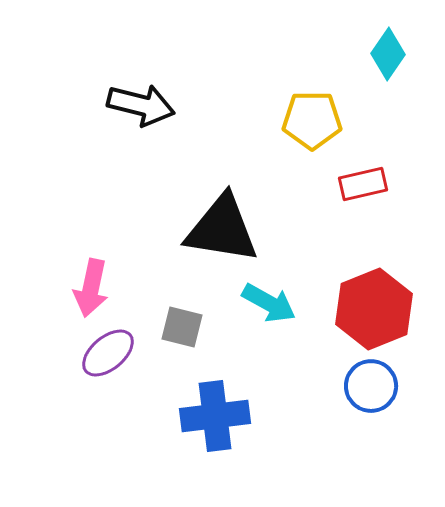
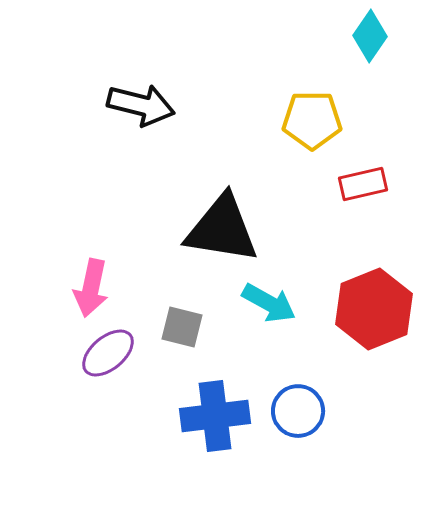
cyan diamond: moved 18 px left, 18 px up
blue circle: moved 73 px left, 25 px down
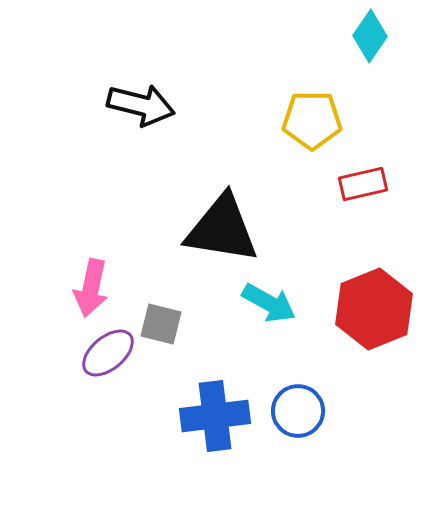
gray square: moved 21 px left, 3 px up
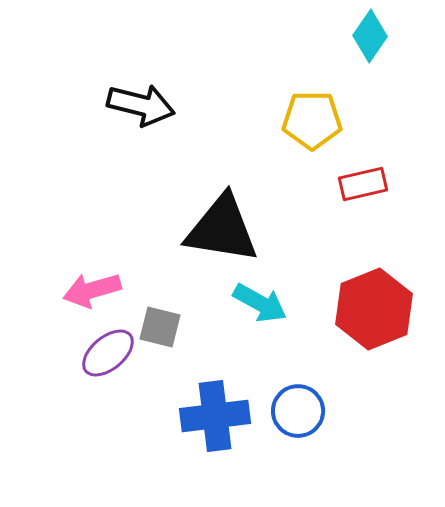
pink arrow: moved 1 px right, 2 px down; rotated 62 degrees clockwise
cyan arrow: moved 9 px left
gray square: moved 1 px left, 3 px down
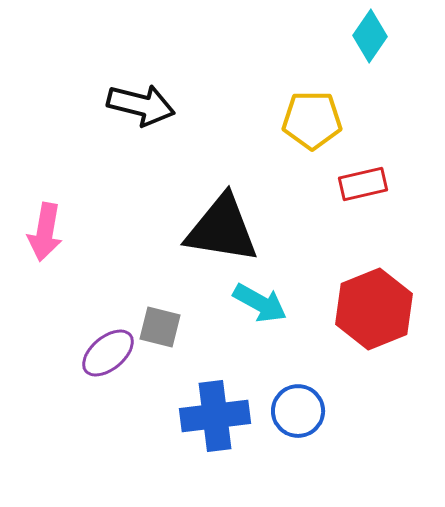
pink arrow: moved 47 px left, 58 px up; rotated 64 degrees counterclockwise
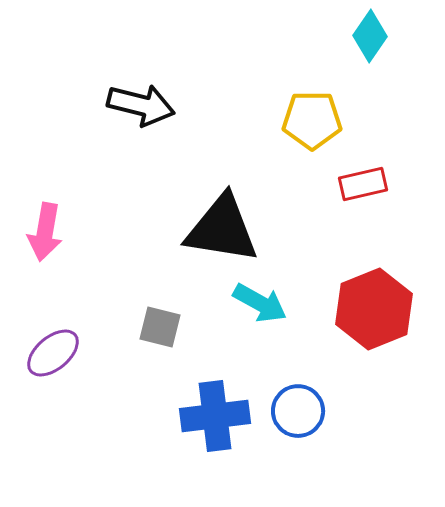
purple ellipse: moved 55 px left
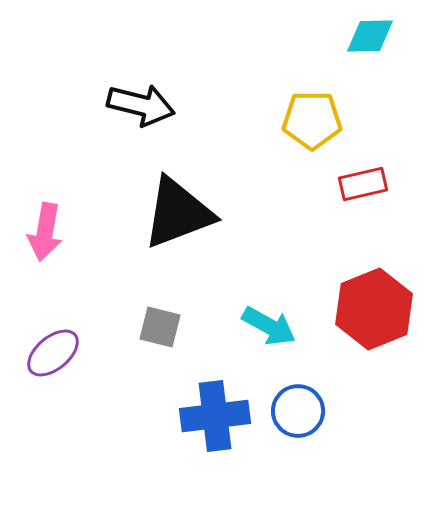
cyan diamond: rotated 54 degrees clockwise
black triangle: moved 44 px left, 16 px up; rotated 30 degrees counterclockwise
cyan arrow: moved 9 px right, 23 px down
